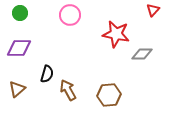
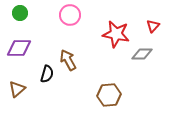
red triangle: moved 16 px down
brown arrow: moved 30 px up
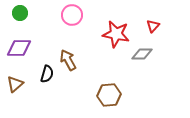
pink circle: moved 2 px right
brown triangle: moved 2 px left, 5 px up
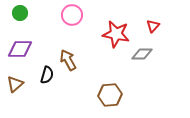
purple diamond: moved 1 px right, 1 px down
black semicircle: moved 1 px down
brown hexagon: moved 1 px right
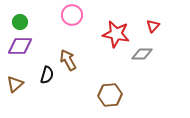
green circle: moved 9 px down
purple diamond: moved 3 px up
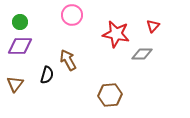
brown triangle: rotated 12 degrees counterclockwise
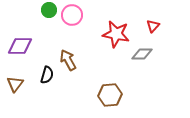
green circle: moved 29 px right, 12 px up
